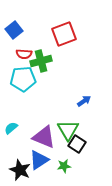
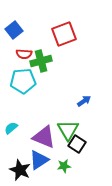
cyan pentagon: moved 2 px down
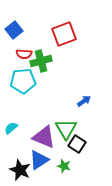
green triangle: moved 2 px left, 1 px up
green star: rotated 24 degrees clockwise
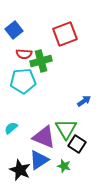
red square: moved 1 px right
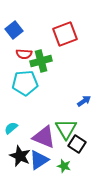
cyan pentagon: moved 2 px right, 2 px down
black star: moved 14 px up
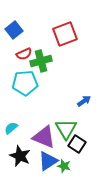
red semicircle: rotated 28 degrees counterclockwise
blue triangle: moved 9 px right, 1 px down
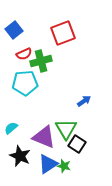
red square: moved 2 px left, 1 px up
blue triangle: moved 3 px down
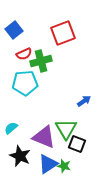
black square: rotated 12 degrees counterclockwise
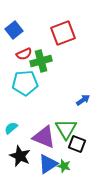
blue arrow: moved 1 px left, 1 px up
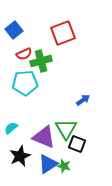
black star: rotated 25 degrees clockwise
